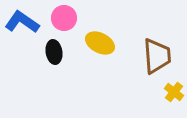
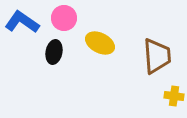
black ellipse: rotated 20 degrees clockwise
yellow cross: moved 4 px down; rotated 30 degrees counterclockwise
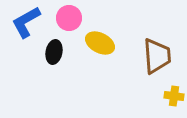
pink circle: moved 5 px right
blue L-shape: moved 4 px right; rotated 64 degrees counterclockwise
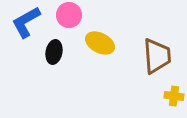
pink circle: moved 3 px up
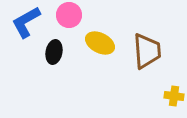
brown trapezoid: moved 10 px left, 5 px up
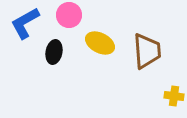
blue L-shape: moved 1 px left, 1 px down
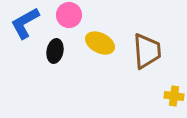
black ellipse: moved 1 px right, 1 px up
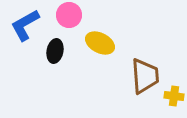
blue L-shape: moved 2 px down
brown trapezoid: moved 2 px left, 25 px down
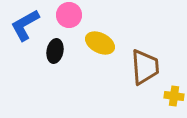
brown trapezoid: moved 9 px up
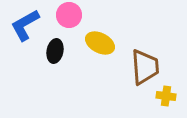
yellow cross: moved 8 px left
